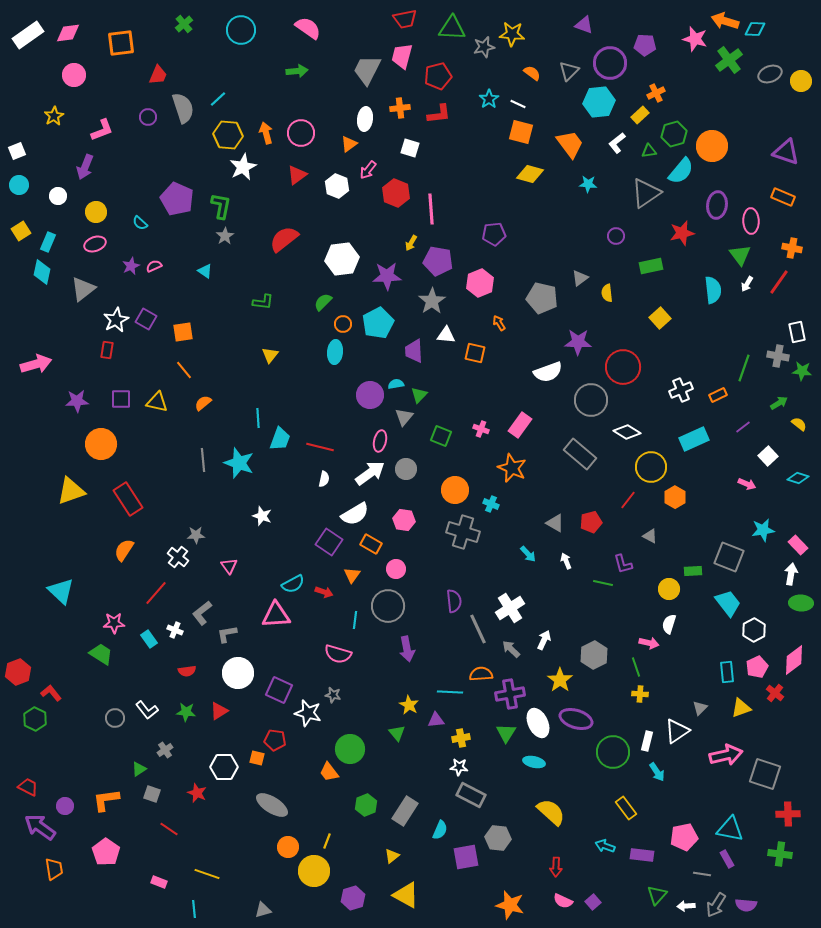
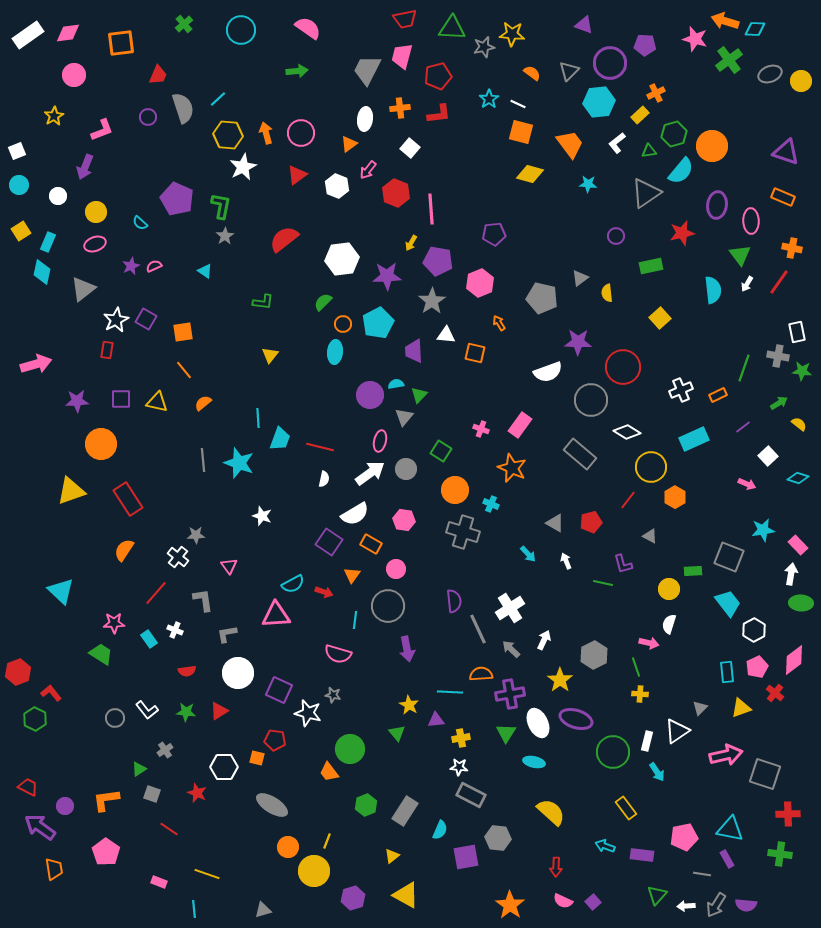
white square at (410, 148): rotated 24 degrees clockwise
green square at (441, 436): moved 15 px down; rotated 10 degrees clockwise
gray L-shape at (202, 613): moved 1 px right, 13 px up; rotated 120 degrees clockwise
orange star at (510, 905): rotated 20 degrees clockwise
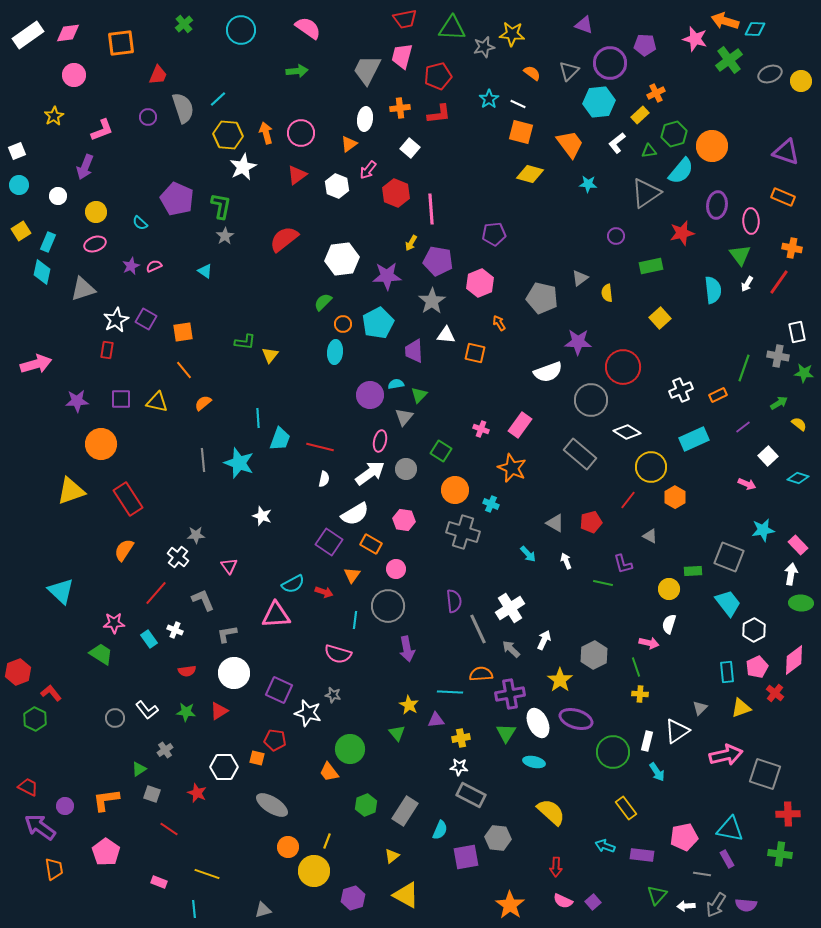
gray triangle at (83, 289): rotated 20 degrees clockwise
green L-shape at (263, 302): moved 18 px left, 40 px down
green star at (802, 371): moved 2 px right, 2 px down
gray L-shape at (203, 600): rotated 15 degrees counterclockwise
white circle at (238, 673): moved 4 px left
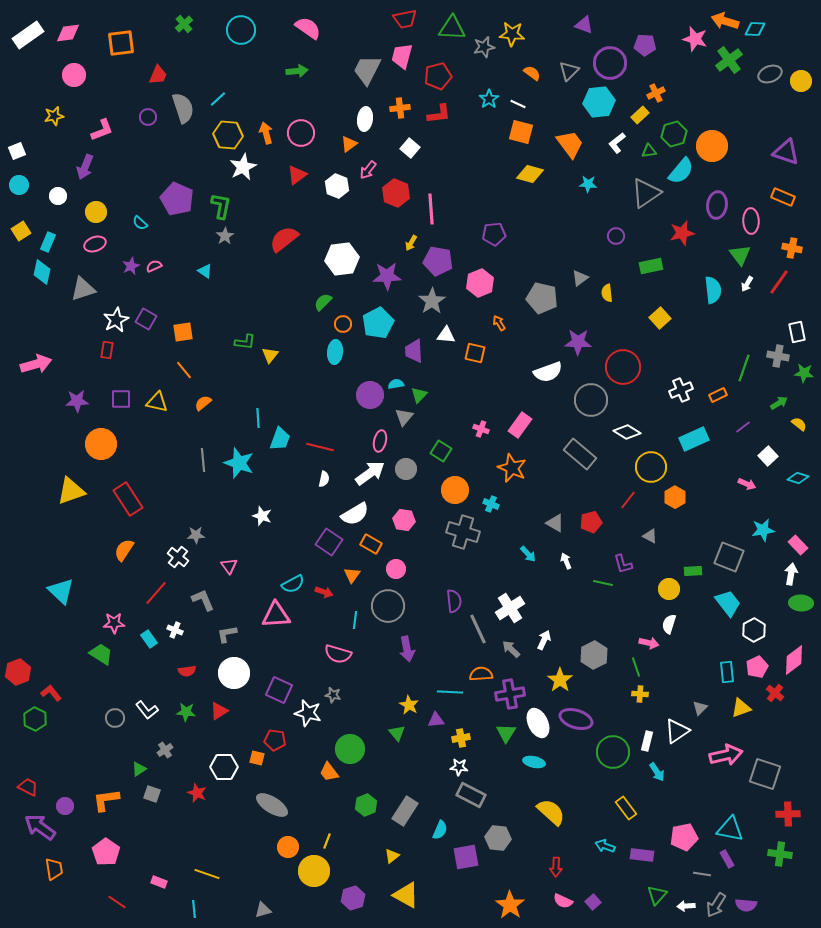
yellow star at (54, 116): rotated 18 degrees clockwise
red line at (169, 829): moved 52 px left, 73 px down
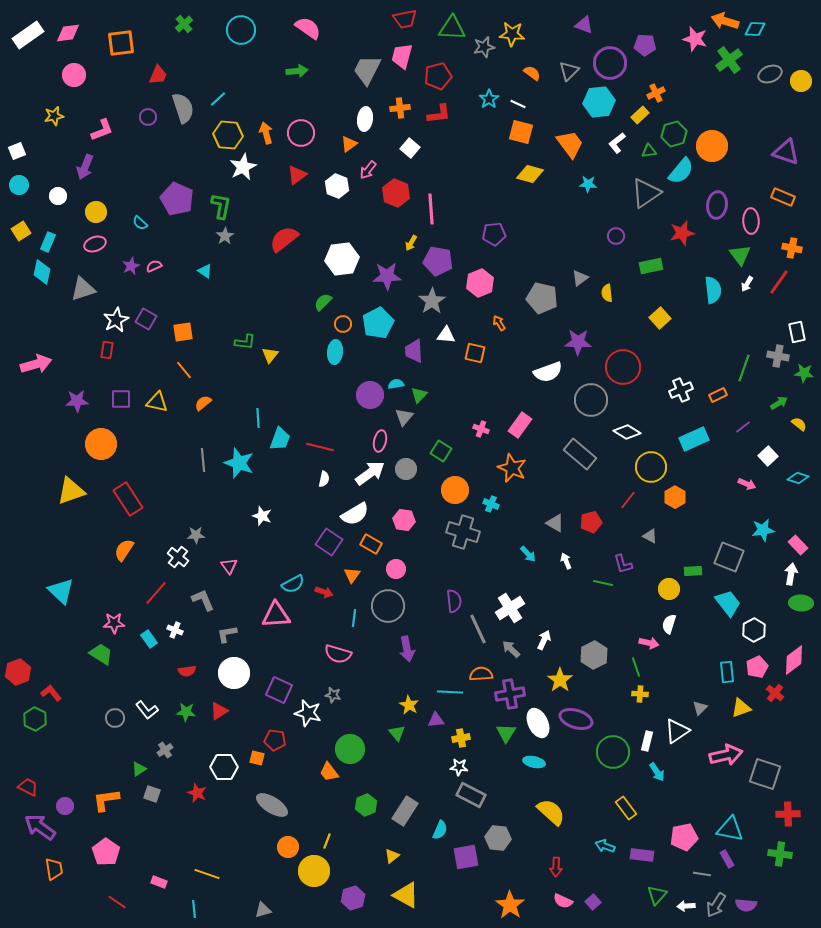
cyan line at (355, 620): moved 1 px left, 2 px up
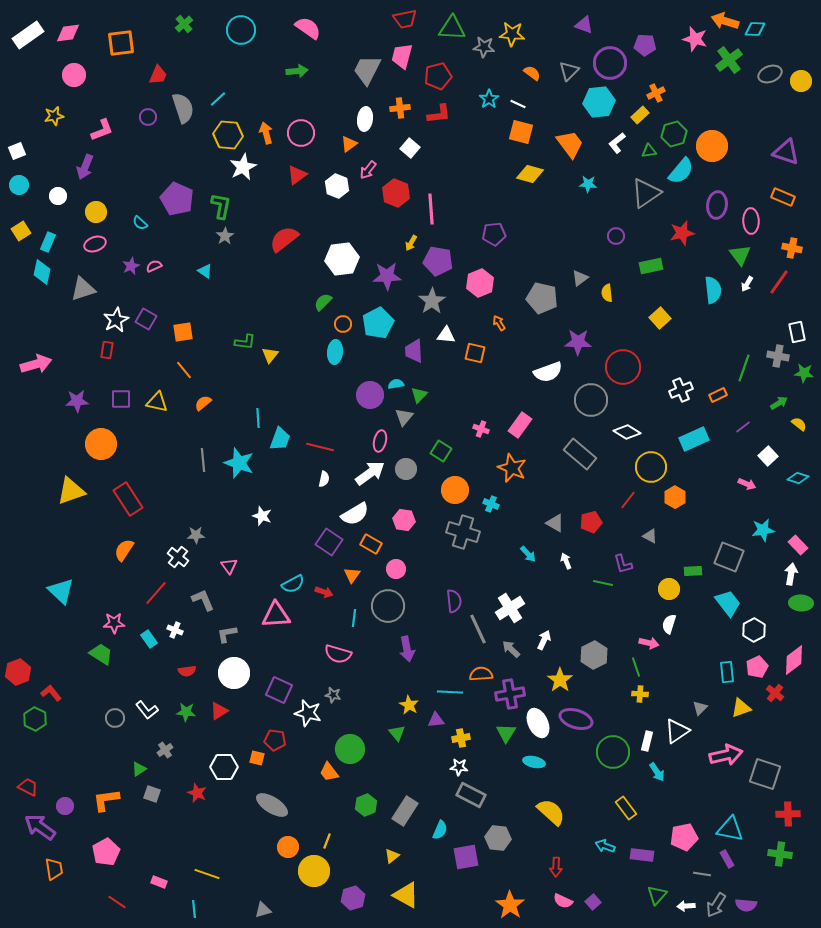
gray star at (484, 47): rotated 20 degrees clockwise
pink pentagon at (106, 852): rotated 8 degrees clockwise
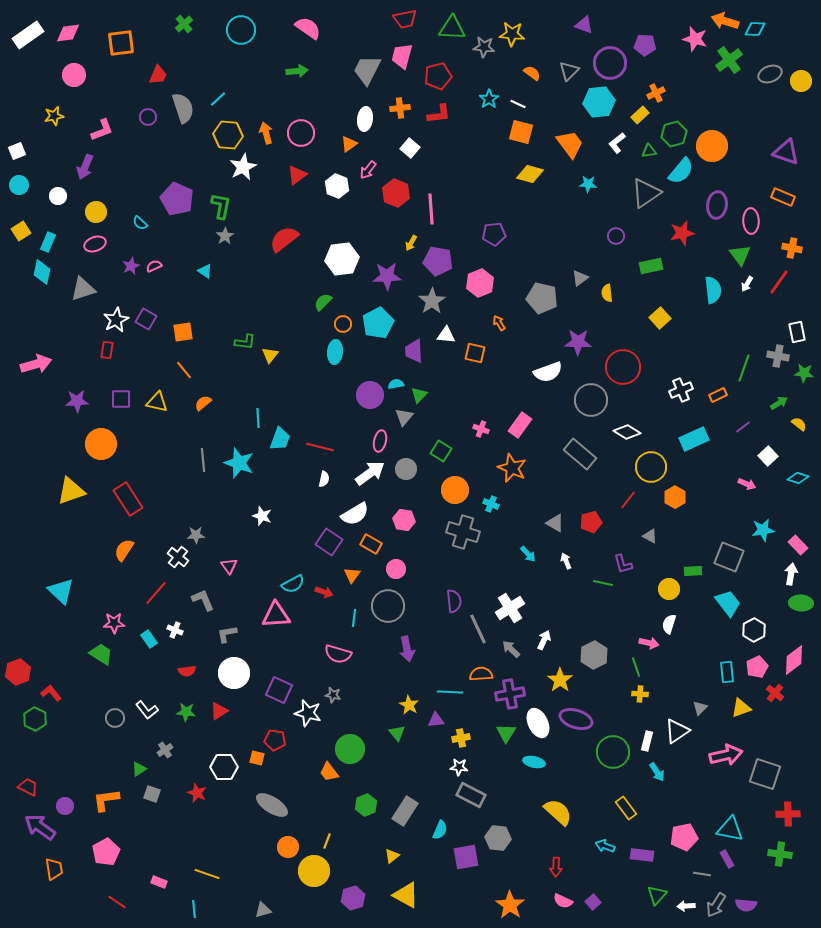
yellow semicircle at (551, 812): moved 7 px right
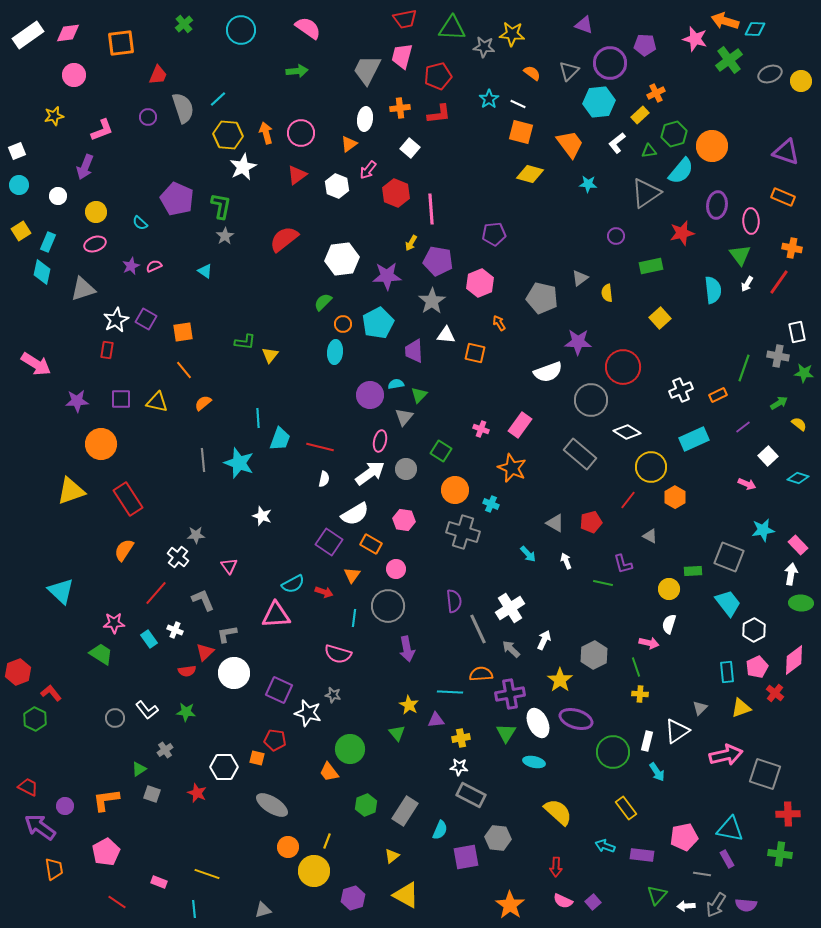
pink arrow at (36, 364): rotated 48 degrees clockwise
red triangle at (219, 711): moved 14 px left, 59 px up; rotated 12 degrees counterclockwise
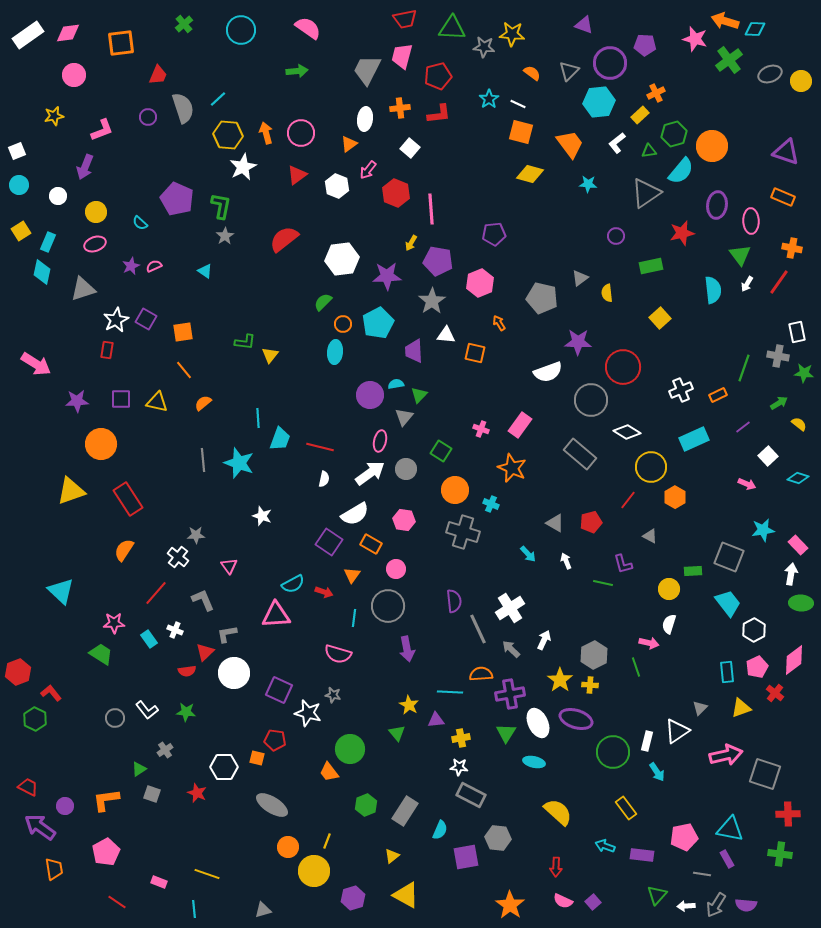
yellow cross at (640, 694): moved 50 px left, 9 px up
